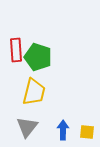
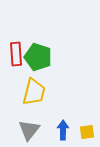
red rectangle: moved 4 px down
gray triangle: moved 2 px right, 3 px down
yellow square: rotated 14 degrees counterclockwise
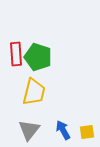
blue arrow: rotated 30 degrees counterclockwise
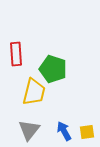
green pentagon: moved 15 px right, 12 px down
blue arrow: moved 1 px right, 1 px down
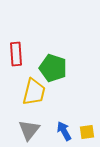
green pentagon: moved 1 px up
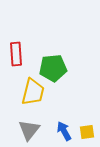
green pentagon: rotated 24 degrees counterclockwise
yellow trapezoid: moved 1 px left
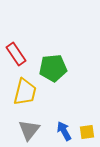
red rectangle: rotated 30 degrees counterclockwise
yellow trapezoid: moved 8 px left
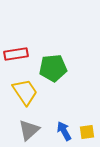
red rectangle: rotated 65 degrees counterclockwise
yellow trapezoid: rotated 48 degrees counterclockwise
gray triangle: rotated 10 degrees clockwise
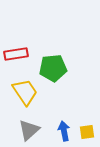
blue arrow: rotated 18 degrees clockwise
